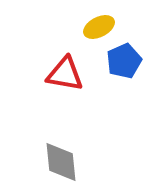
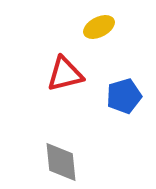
blue pentagon: moved 35 px down; rotated 8 degrees clockwise
red triangle: rotated 24 degrees counterclockwise
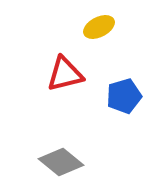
gray diamond: rotated 45 degrees counterclockwise
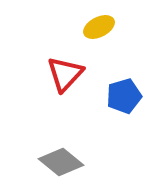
red triangle: rotated 33 degrees counterclockwise
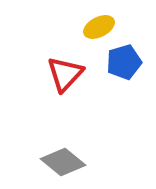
blue pentagon: moved 34 px up
gray diamond: moved 2 px right
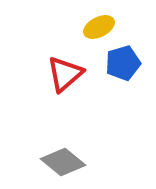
blue pentagon: moved 1 px left, 1 px down
red triangle: rotated 6 degrees clockwise
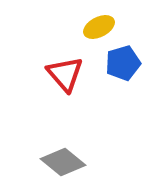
red triangle: rotated 30 degrees counterclockwise
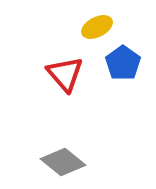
yellow ellipse: moved 2 px left
blue pentagon: rotated 20 degrees counterclockwise
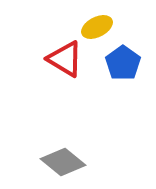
red triangle: moved 15 px up; rotated 18 degrees counterclockwise
